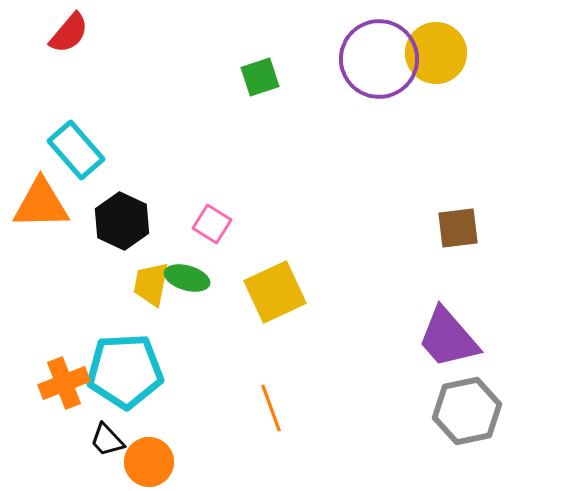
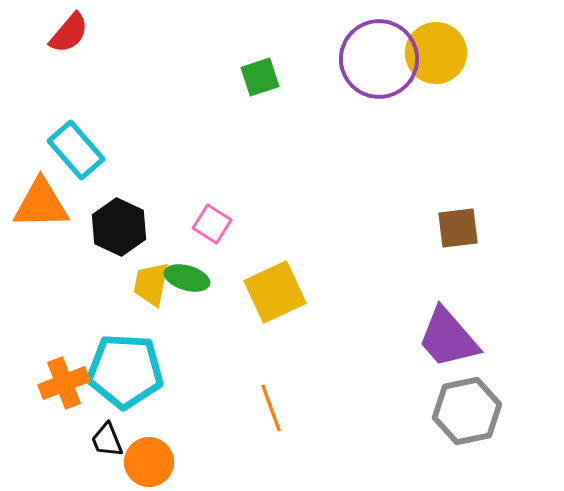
black hexagon: moved 3 px left, 6 px down
cyan pentagon: rotated 6 degrees clockwise
black trapezoid: rotated 21 degrees clockwise
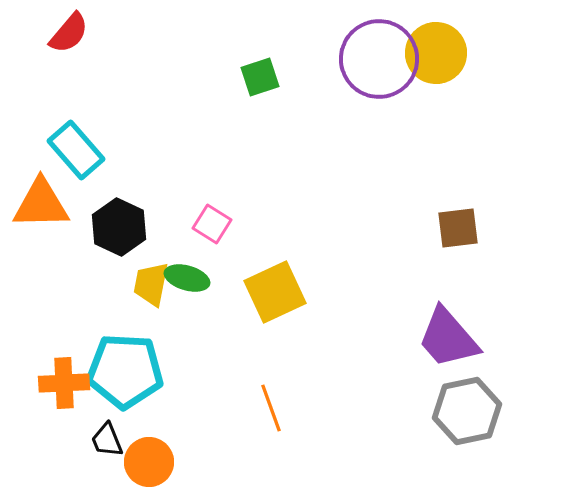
orange cross: rotated 18 degrees clockwise
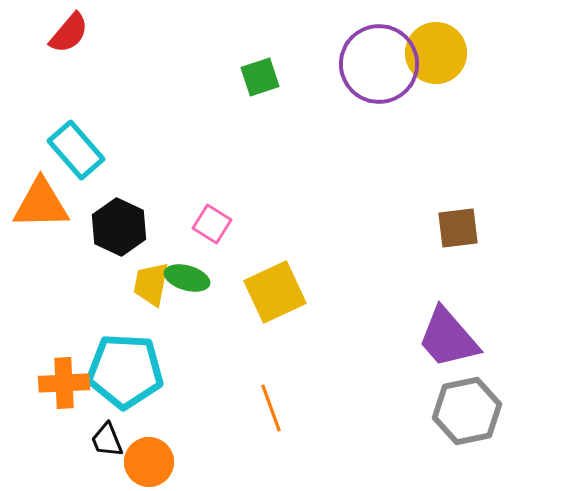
purple circle: moved 5 px down
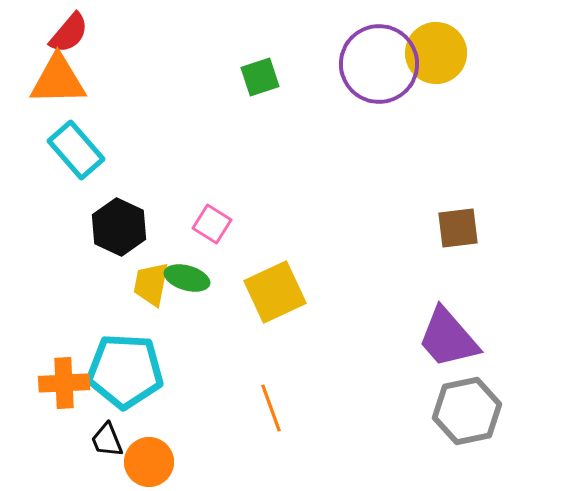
orange triangle: moved 17 px right, 124 px up
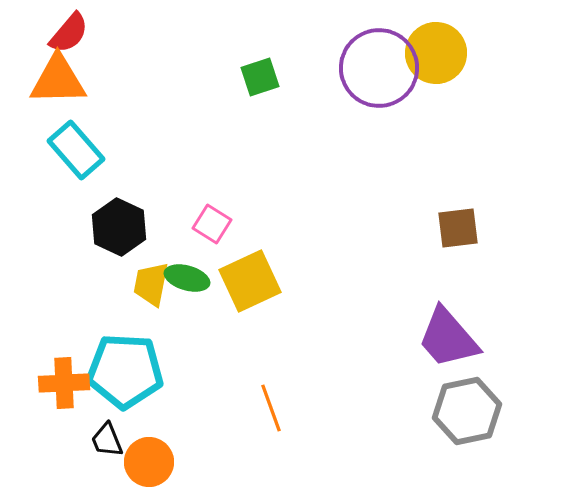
purple circle: moved 4 px down
yellow square: moved 25 px left, 11 px up
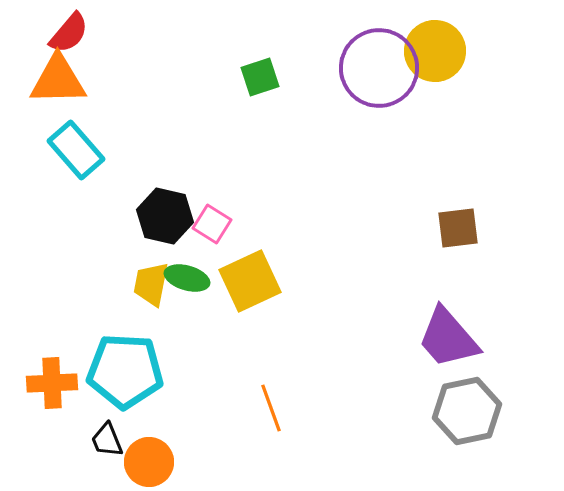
yellow circle: moved 1 px left, 2 px up
black hexagon: moved 46 px right, 11 px up; rotated 12 degrees counterclockwise
orange cross: moved 12 px left
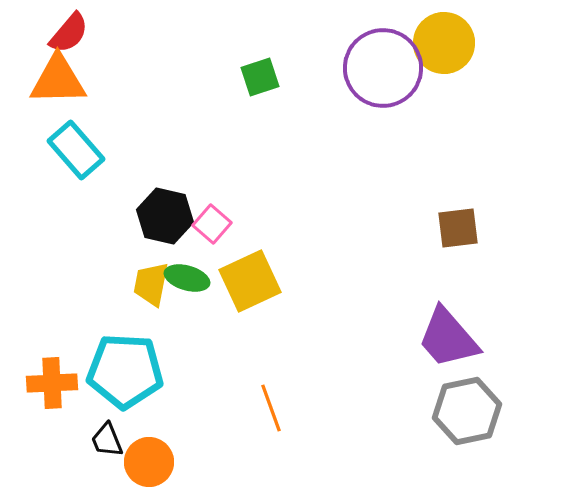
yellow circle: moved 9 px right, 8 px up
purple circle: moved 4 px right
pink square: rotated 9 degrees clockwise
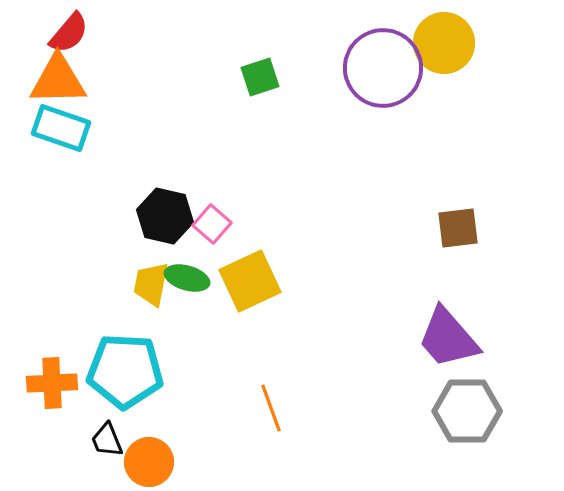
cyan rectangle: moved 15 px left, 22 px up; rotated 30 degrees counterclockwise
gray hexagon: rotated 12 degrees clockwise
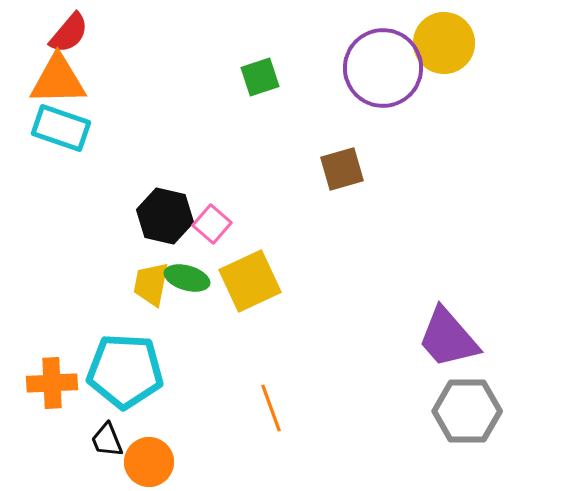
brown square: moved 116 px left, 59 px up; rotated 9 degrees counterclockwise
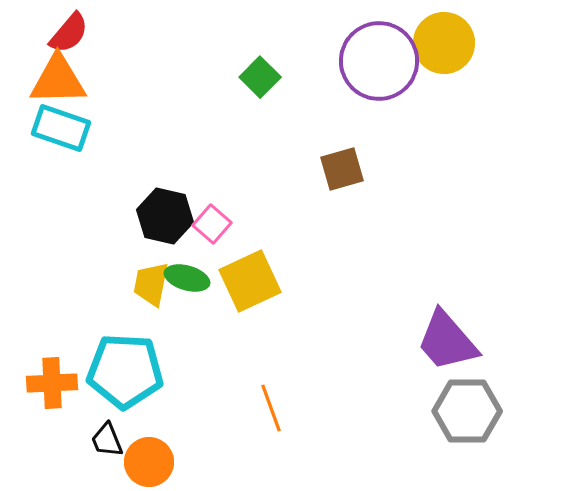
purple circle: moved 4 px left, 7 px up
green square: rotated 27 degrees counterclockwise
purple trapezoid: moved 1 px left, 3 px down
